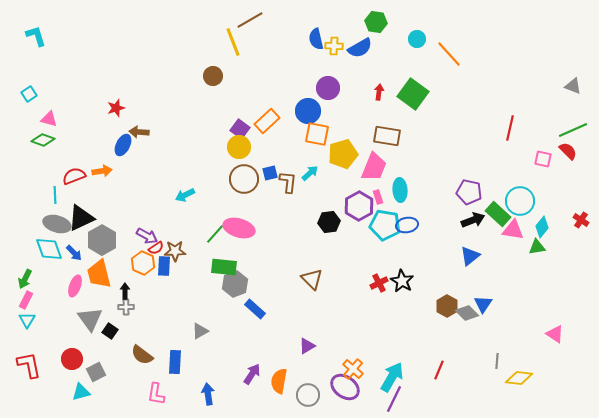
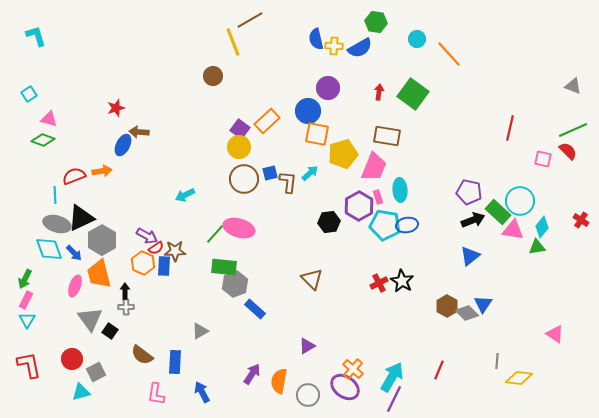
green rectangle at (498, 214): moved 2 px up
blue arrow at (208, 394): moved 6 px left, 2 px up; rotated 20 degrees counterclockwise
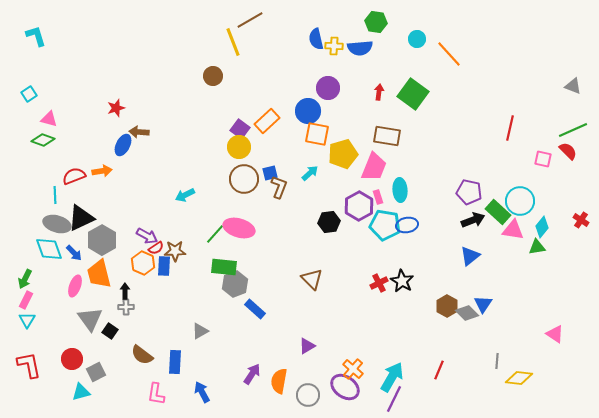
blue semicircle at (360, 48): rotated 25 degrees clockwise
brown L-shape at (288, 182): moved 9 px left, 5 px down; rotated 15 degrees clockwise
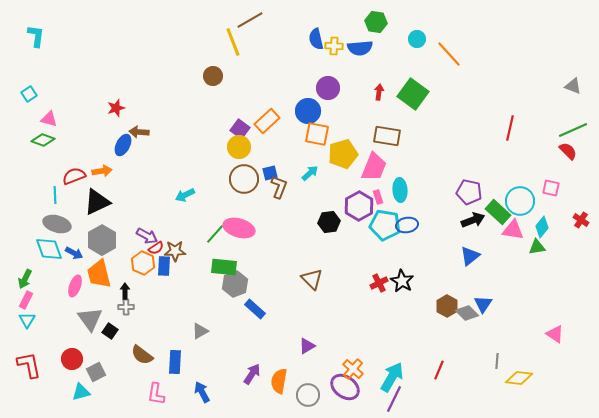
cyan L-shape at (36, 36): rotated 25 degrees clockwise
pink square at (543, 159): moved 8 px right, 29 px down
black triangle at (81, 218): moved 16 px right, 16 px up
blue arrow at (74, 253): rotated 18 degrees counterclockwise
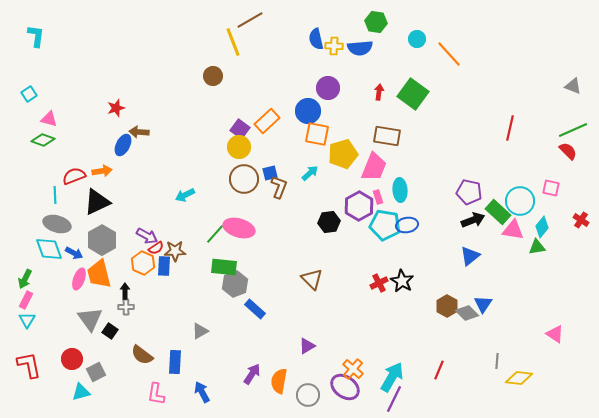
pink ellipse at (75, 286): moved 4 px right, 7 px up
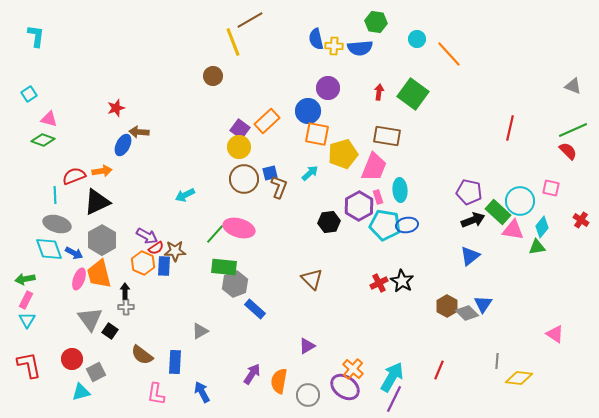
green arrow at (25, 279): rotated 54 degrees clockwise
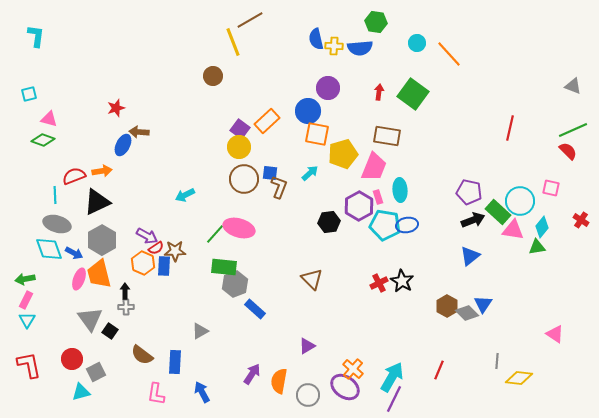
cyan circle at (417, 39): moved 4 px down
cyan square at (29, 94): rotated 21 degrees clockwise
blue square at (270, 173): rotated 21 degrees clockwise
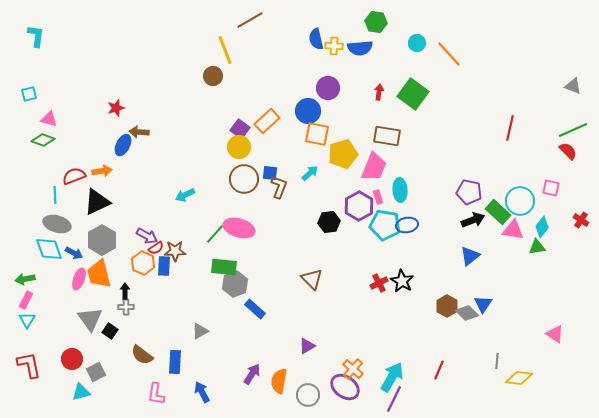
yellow line at (233, 42): moved 8 px left, 8 px down
